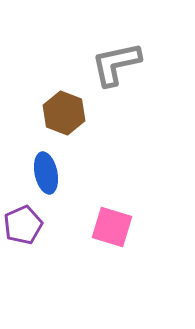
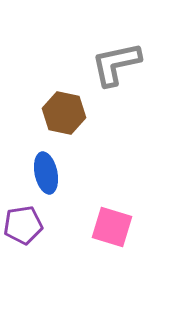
brown hexagon: rotated 9 degrees counterclockwise
purple pentagon: rotated 15 degrees clockwise
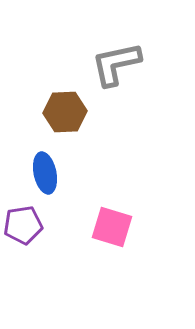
brown hexagon: moved 1 px right, 1 px up; rotated 15 degrees counterclockwise
blue ellipse: moved 1 px left
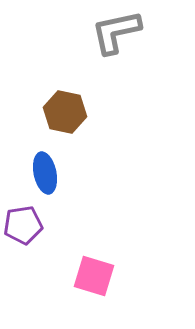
gray L-shape: moved 32 px up
brown hexagon: rotated 15 degrees clockwise
pink square: moved 18 px left, 49 px down
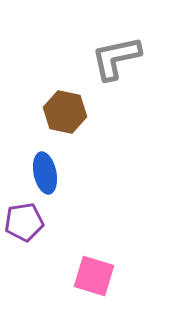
gray L-shape: moved 26 px down
purple pentagon: moved 1 px right, 3 px up
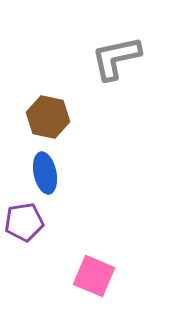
brown hexagon: moved 17 px left, 5 px down
pink square: rotated 6 degrees clockwise
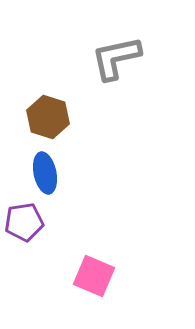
brown hexagon: rotated 6 degrees clockwise
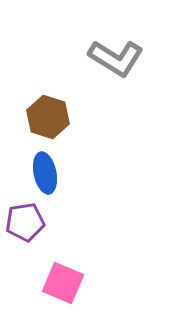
gray L-shape: rotated 136 degrees counterclockwise
purple pentagon: moved 1 px right
pink square: moved 31 px left, 7 px down
